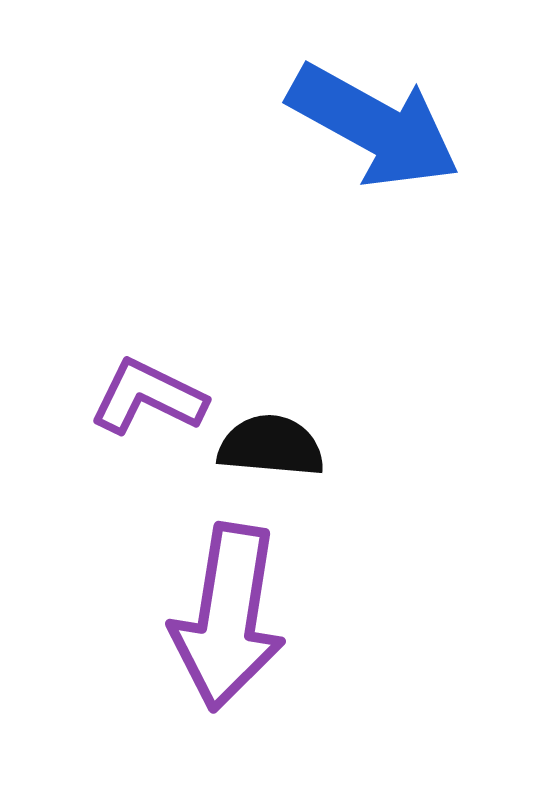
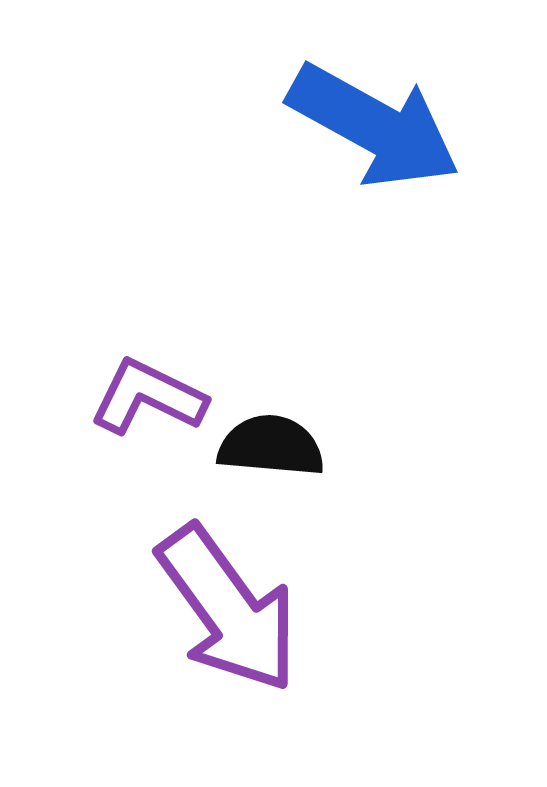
purple arrow: moved 8 px up; rotated 45 degrees counterclockwise
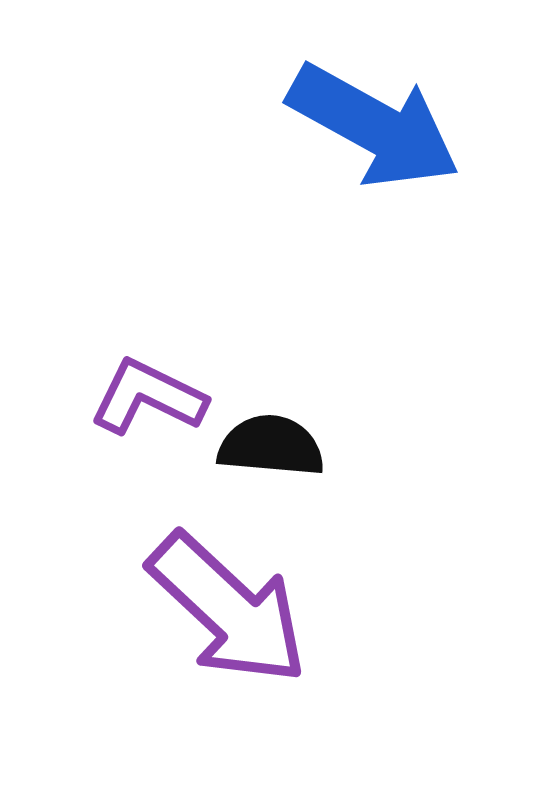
purple arrow: rotated 11 degrees counterclockwise
